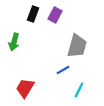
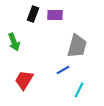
purple rectangle: rotated 63 degrees clockwise
green arrow: rotated 36 degrees counterclockwise
red trapezoid: moved 1 px left, 8 px up
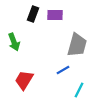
gray trapezoid: moved 1 px up
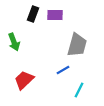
red trapezoid: rotated 15 degrees clockwise
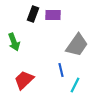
purple rectangle: moved 2 px left
gray trapezoid: rotated 20 degrees clockwise
blue line: moved 2 px left; rotated 72 degrees counterclockwise
cyan line: moved 4 px left, 5 px up
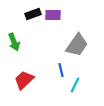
black rectangle: rotated 49 degrees clockwise
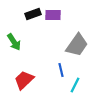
green arrow: rotated 12 degrees counterclockwise
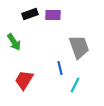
black rectangle: moved 3 px left
gray trapezoid: moved 2 px right, 2 px down; rotated 55 degrees counterclockwise
blue line: moved 1 px left, 2 px up
red trapezoid: rotated 15 degrees counterclockwise
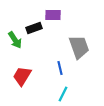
black rectangle: moved 4 px right, 14 px down
green arrow: moved 1 px right, 2 px up
red trapezoid: moved 2 px left, 4 px up
cyan line: moved 12 px left, 9 px down
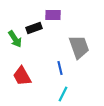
green arrow: moved 1 px up
red trapezoid: rotated 60 degrees counterclockwise
